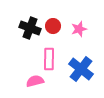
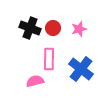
red circle: moved 2 px down
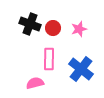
black cross: moved 4 px up
pink semicircle: moved 2 px down
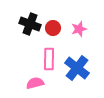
blue cross: moved 4 px left, 1 px up
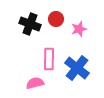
red circle: moved 3 px right, 9 px up
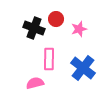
black cross: moved 4 px right, 4 px down
blue cross: moved 6 px right
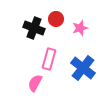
pink star: moved 1 px right, 1 px up
pink rectangle: rotated 15 degrees clockwise
pink semicircle: rotated 48 degrees counterclockwise
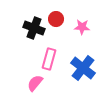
pink star: moved 2 px right, 1 px up; rotated 21 degrees clockwise
pink semicircle: rotated 12 degrees clockwise
